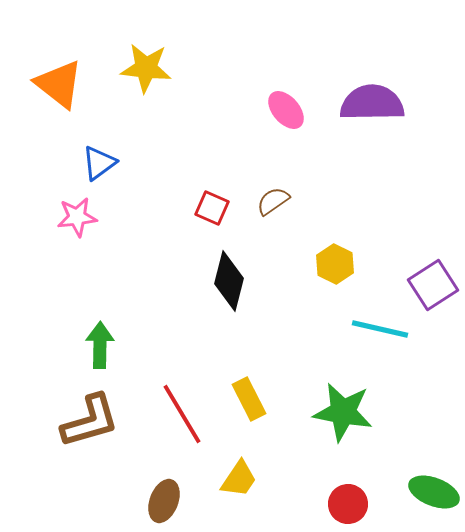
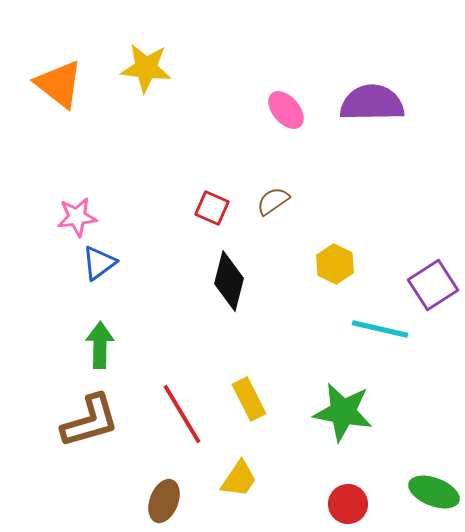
blue triangle: moved 100 px down
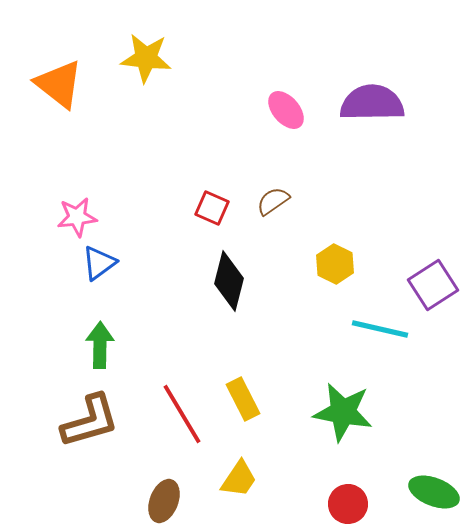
yellow star: moved 10 px up
yellow rectangle: moved 6 px left
